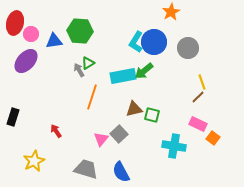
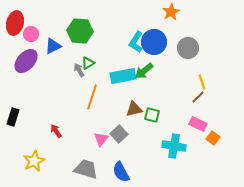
blue triangle: moved 1 px left, 5 px down; rotated 18 degrees counterclockwise
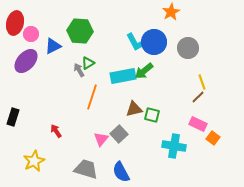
cyan L-shape: rotated 60 degrees counterclockwise
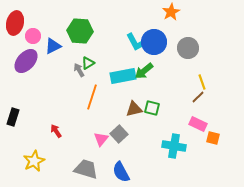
pink circle: moved 2 px right, 2 px down
green square: moved 7 px up
orange square: rotated 24 degrees counterclockwise
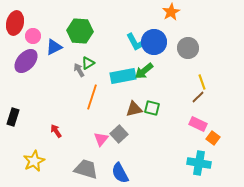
blue triangle: moved 1 px right, 1 px down
orange square: rotated 24 degrees clockwise
cyan cross: moved 25 px right, 17 px down
blue semicircle: moved 1 px left, 1 px down
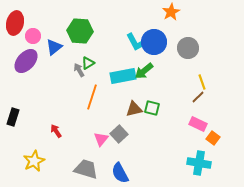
blue triangle: rotated 12 degrees counterclockwise
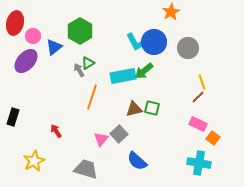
green hexagon: rotated 25 degrees clockwise
blue semicircle: moved 17 px right, 12 px up; rotated 20 degrees counterclockwise
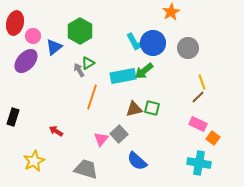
blue circle: moved 1 px left, 1 px down
red arrow: rotated 24 degrees counterclockwise
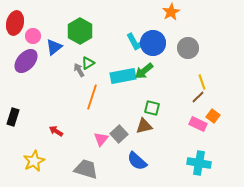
brown triangle: moved 10 px right, 17 px down
orange square: moved 22 px up
